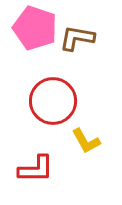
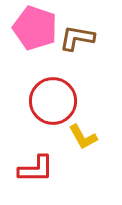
yellow L-shape: moved 3 px left, 4 px up
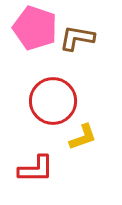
yellow L-shape: rotated 80 degrees counterclockwise
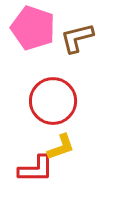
pink pentagon: moved 2 px left
brown L-shape: rotated 24 degrees counterclockwise
yellow L-shape: moved 22 px left, 10 px down
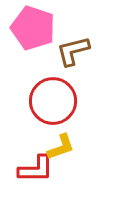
brown L-shape: moved 4 px left, 13 px down
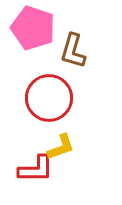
brown L-shape: rotated 60 degrees counterclockwise
red circle: moved 4 px left, 3 px up
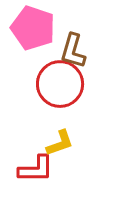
red circle: moved 11 px right, 14 px up
yellow L-shape: moved 1 px left, 4 px up
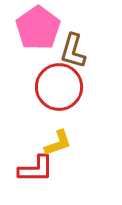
pink pentagon: moved 5 px right; rotated 18 degrees clockwise
red circle: moved 1 px left, 3 px down
yellow L-shape: moved 2 px left
